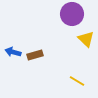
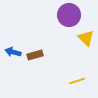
purple circle: moved 3 px left, 1 px down
yellow triangle: moved 1 px up
yellow line: rotated 49 degrees counterclockwise
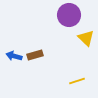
blue arrow: moved 1 px right, 4 px down
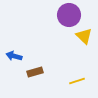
yellow triangle: moved 2 px left, 2 px up
brown rectangle: moved 17 px down
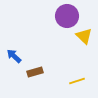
purple circle: moved 2 px left, 1 px down
blue arrow: rotated 28 degrees clockwise
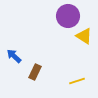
purple circle: moved 1 px right
yellow triangle: rotated 12 degrees counterclockwise
brown rectangle: rotated 49 degrees counterclockwise
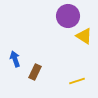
blue arrow: moved 1 px right, 3 px down; rotated 28 degrees clockwise
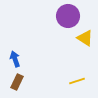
yellow triangle: moved 1 px right, 2 px down
brown rectangle: moved 18 px left, 10 px down
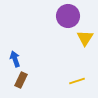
yellow triangle: rotated 30 degrees clockwise
brown rectangle: moved 4 px right, 2 px up
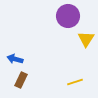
yellow triangle: moved 1 px right, 1 px down
blue arrow: rotated 56 degrees counterclockwise
yellow line: moved 2 px left, 1 px down
